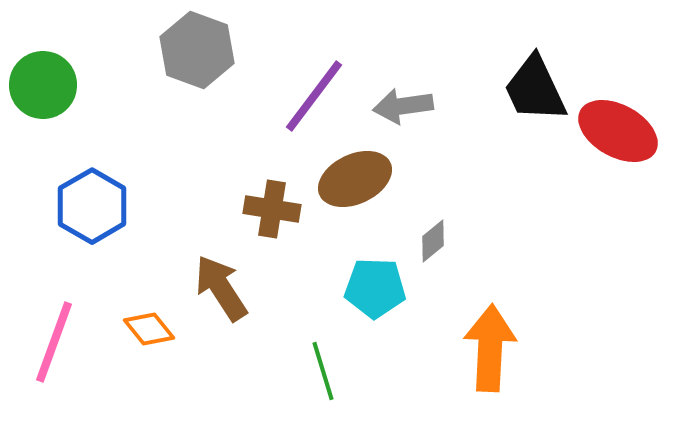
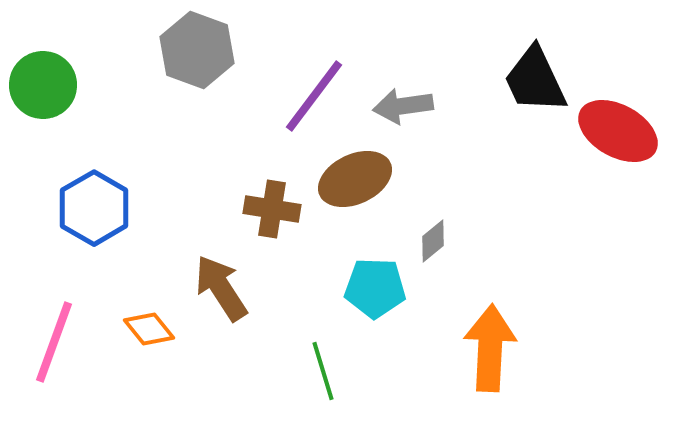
black trapezoid: moved 9 px up
blue hexagon: moved 2 px right, 2 px down
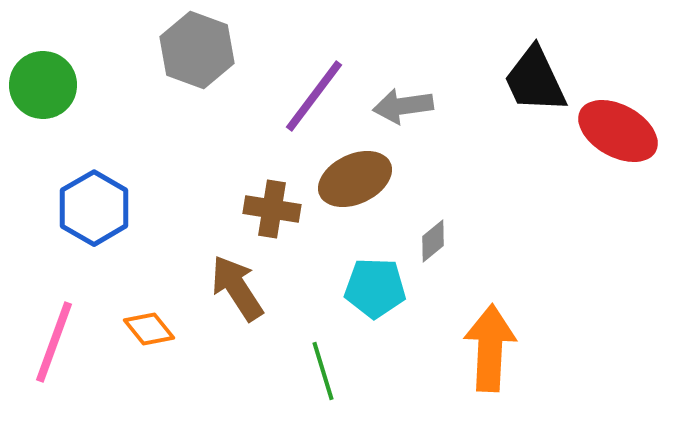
brown arrow: moved 16 px right
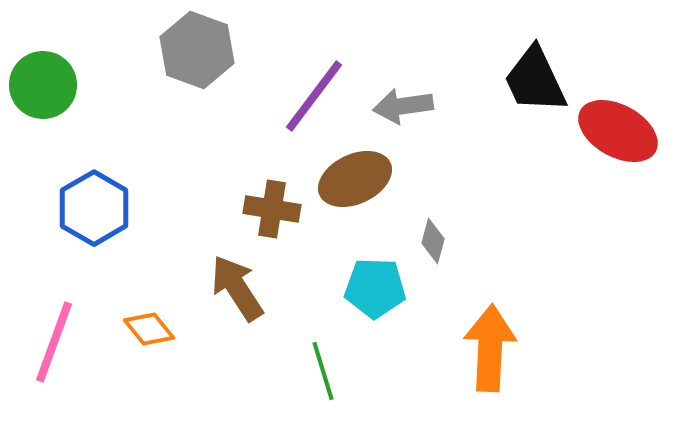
gray diamond: rotated 36 degrees counterclockwise
